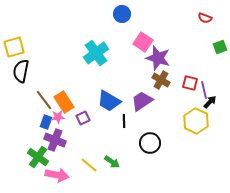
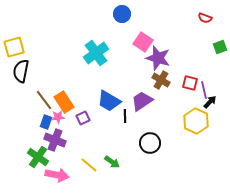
black line: moved 1 px right, 5 px up
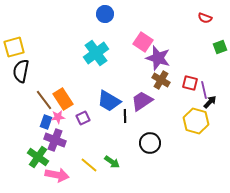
blue circle: moved 17 px left
orange rectangle: moved 1 px left, 3 px up
yellow hexagon: rotated 10 degrees counterclockwise
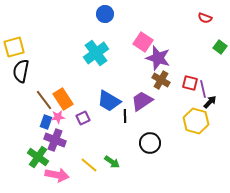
green square: rotated 32 degrees counterclockwise
purple line: moved 1 px left, 1 px up
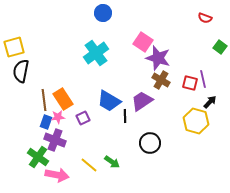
blue circle: moved 2 px left, 1 px up
purple line: moved 10 px up
brown line: rotated 30 degrees clockwise
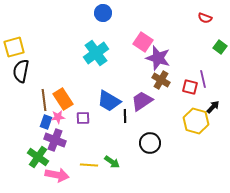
red square: moved 4 px down
black arrow: moved 3 px right, 5 px down
purple square: rotated 24 degrees clockwise
yellow line: rotated 36 degrees counterclockwise
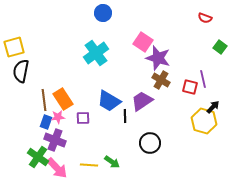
yellow hexagon: moved 8 px right
pink arrow: moved 7 px up; rotated 35 degrees clockwise
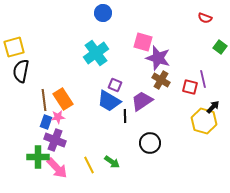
pink square: rotated 18 degrees counterclockwise
purple square: moved 32 px right, 33 px up; rotated 24 degrees clockwise
green cross: rotated 35 degrees counterclockwise
yellow line: rotated 60 degrees clockwise
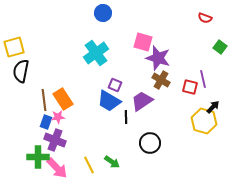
black line: moved 1 px right, 1 px down
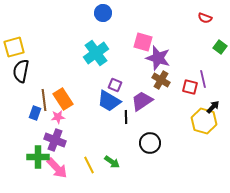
blue rectangle: moved 11 px left, 9 px up
